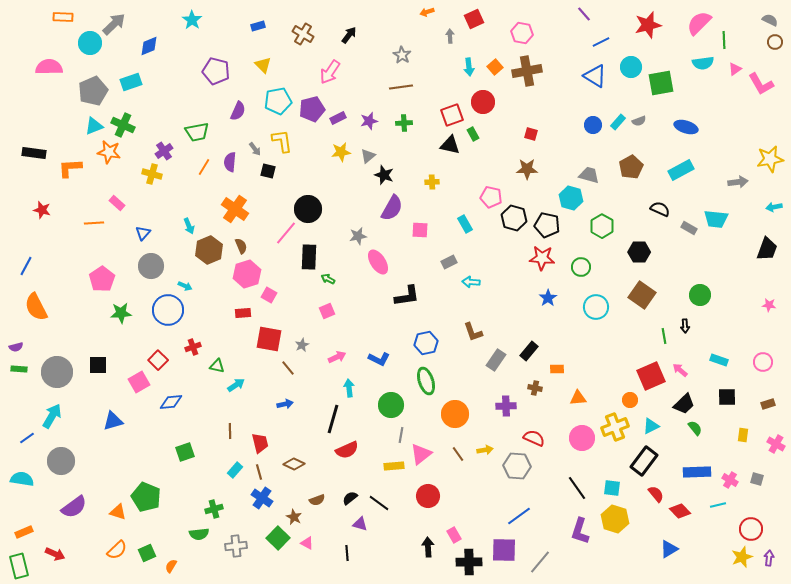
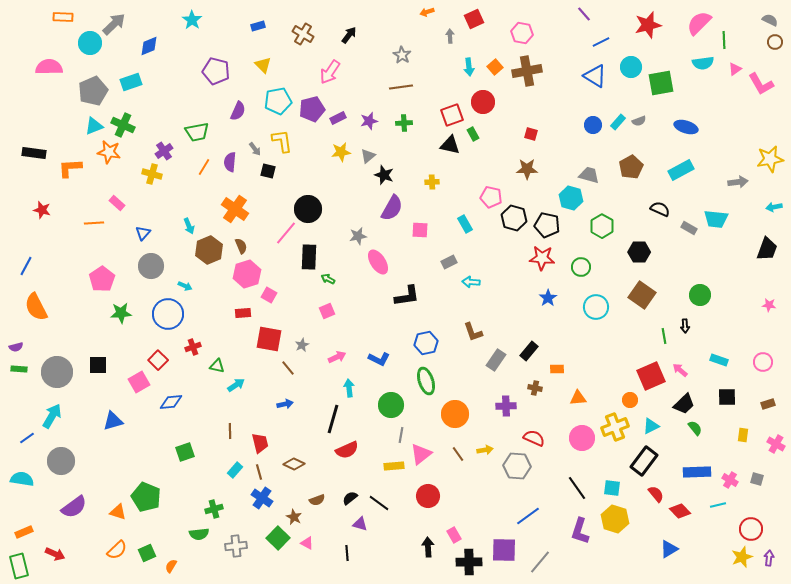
blue circle at (168, 310): moved 4 px down
blue line at (519, 516): moved 9 px right
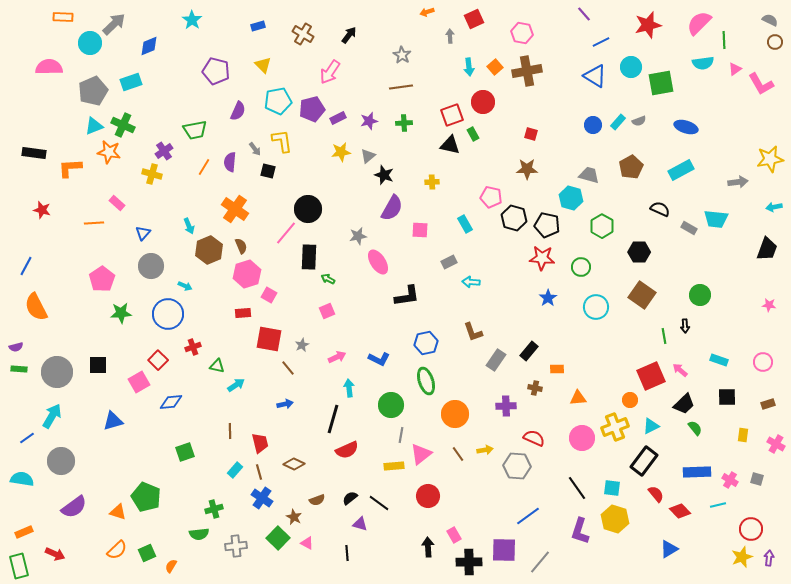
green trapezoid at (197, 132): moved 2 px left, 2 px up
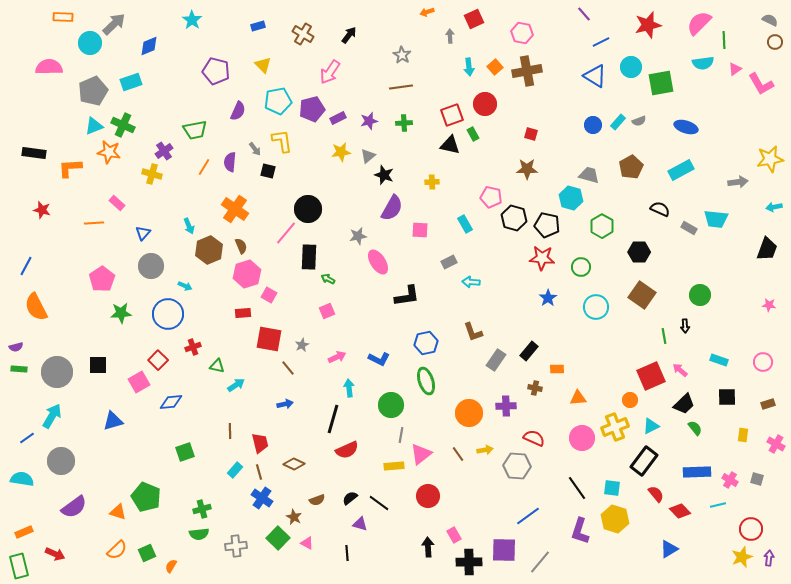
red circle at (483, 102): moved 2 px right, 2 px down
orange circle at (455, 414): moved 14 px right, 1 px up
green cross at (214, 509): moved 12 px left
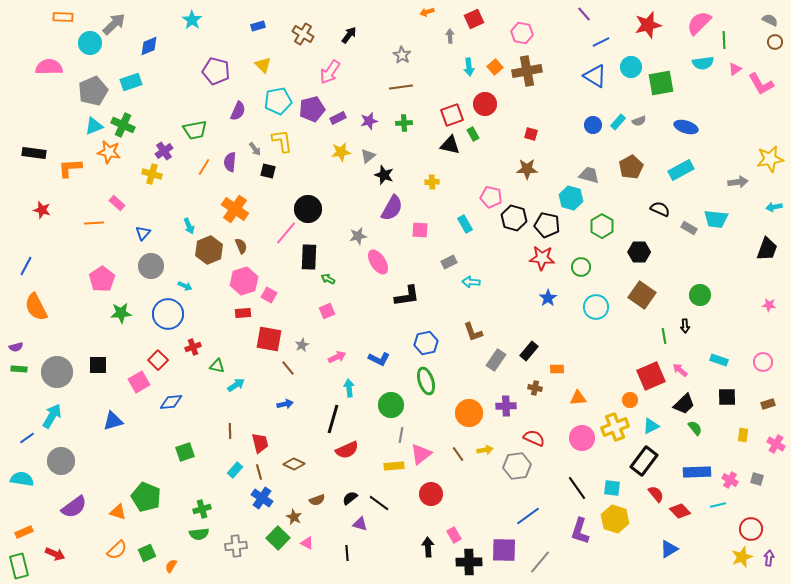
pink hexagon at (247, 274): moved 3 px left, 7 px down
gray hexagon at (517, 466): rotated 12 degrees counterclockwise
red circle at (428, 496): moved 3 px right, 2 px up
